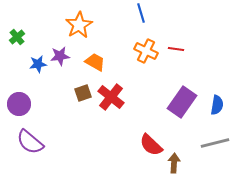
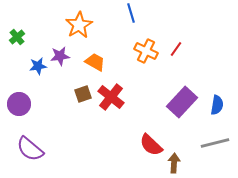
blue line: moved 10 px left
red line: rotated 63 degrees counterclockwise
blue star: moved 2 px down
brown square: moved 1 px down
purple rectangle: rotated 8 degrees clockwise
purple semicircle: moved 7 px down
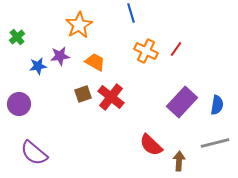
purple semicircle: moved 4 px right, 4 px down
brown arrow: moved 5 px right, 2 px up
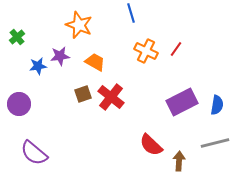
orange star: rotated 20 degrees counterclockwise
purple rectangle: rotated 20 degrees clockwise
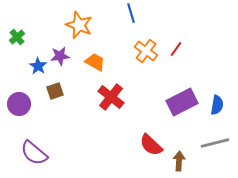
orange cross: rotated 10 degrees clockwise
blue star: rotated 30 degrees counterclockwise
brown square: moved 28 px left, 3 px up
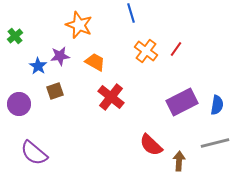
green cross: moved 2 px left, 1 px up
